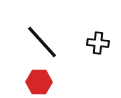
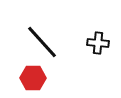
red hexagon: moved 6 px left, 4 px up
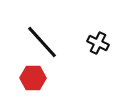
black cross: rotated 20 degrees clockwise
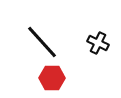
red hexagon: moved 19 px right
